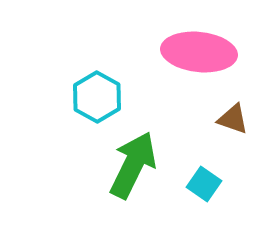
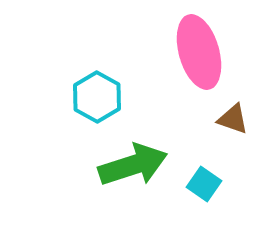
pink ellipse: rotated 68 degrees clockwise
green arrow: rotated 46 degrees clockwise
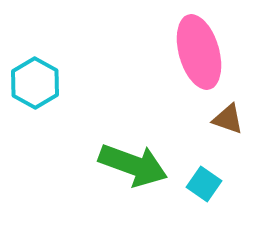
cyan hexagon: moved 62 px left, 14 px up
brown triangle: moved 5 px left
green arrow: rotated 38 degrees clockwise
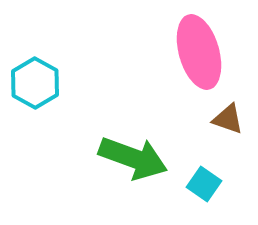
green arrow: moved 7 px up
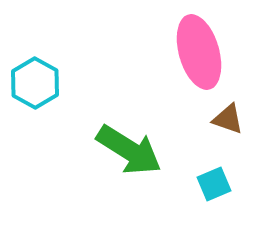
green arrow: moved 4 px left, 8 px up; rotated 12 degrees clockwise
cyan square: moved 10 px right; rotated 32 degrees clockwise
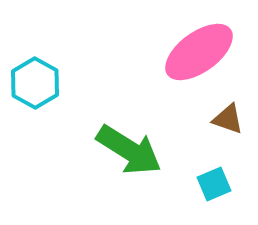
pink ellipse: rotated 70 degrees clockwise
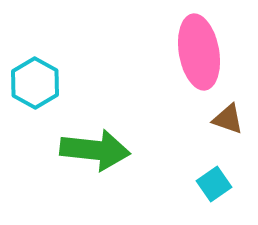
pink ellipse: rotated 64 degrees counterclockwise
green arrow: moved 34 px left; rotated 26 degrees counterclockwise
cyan square: rotated 12 degrees counterclockwise
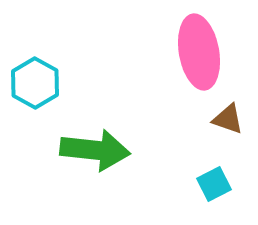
cyan square: rotated 8 degrees clockwise
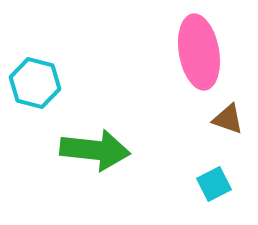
cyan hexagon: rotated 15 degrees counterclockwise
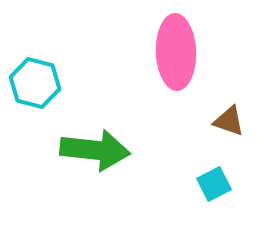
pink ellipse: moved 23 px left; rotated 8 degrees clockwise
brown triangle: moved 1 px right, 2 px down
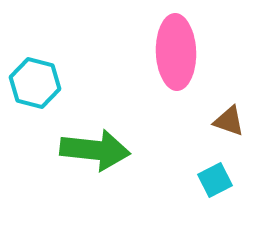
cyan square: moved 1 px right, 4 px up
